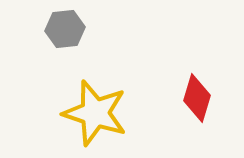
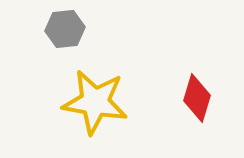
yellow star: moved 11 px up; rotated 8 degrees counterclockwise
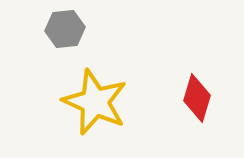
yellow star: rotated 14 degrees clockwise
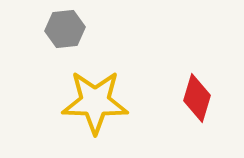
yellow star: rotated 22 degrees counterclockwise
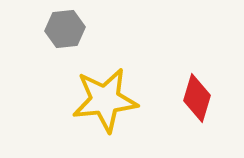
yellow star: moved 10 px right, 2 px up; rotated 8 degrees counterclockwise
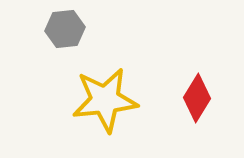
red diamond: rotated 15 degrees clockwise
